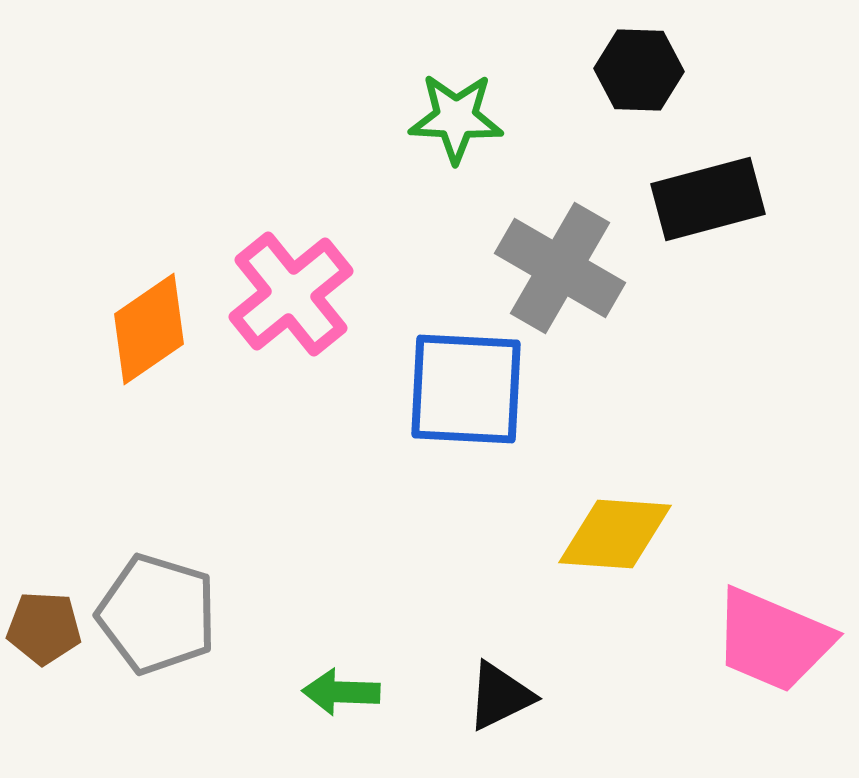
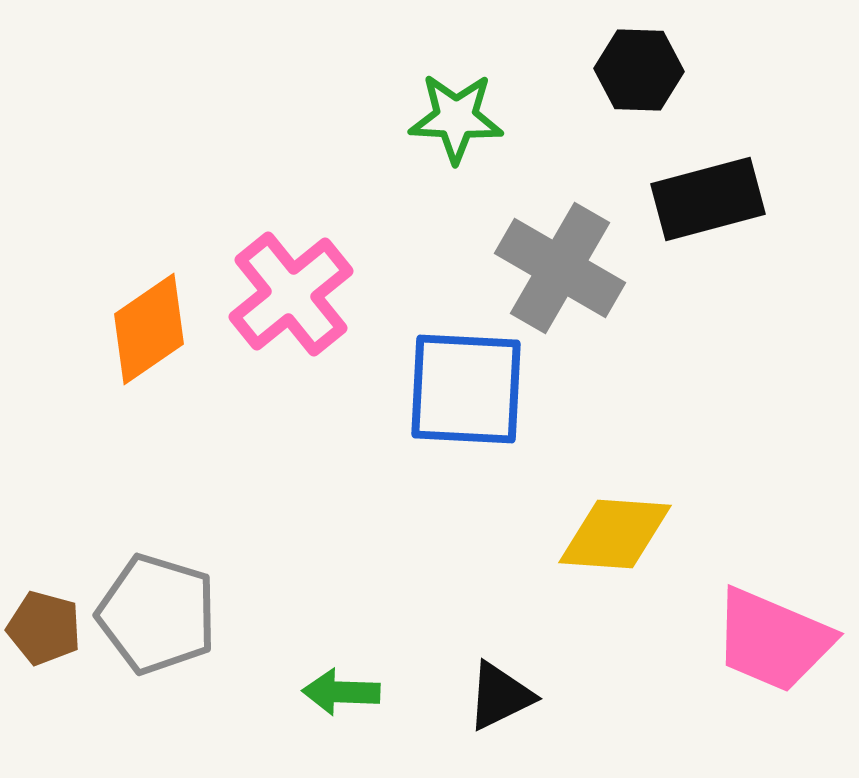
brown pentagon: rotated 12 degrees clockwise
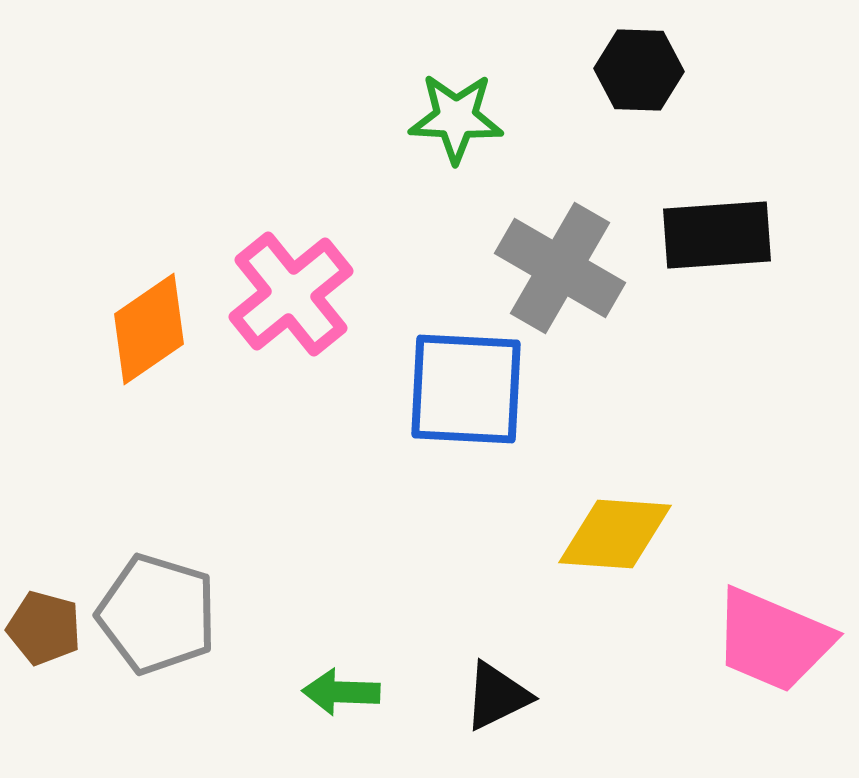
black rectangle: moved 9 px right, 36 px down; rotated 11 degrees clockwise
black triangle: moved 3 px left
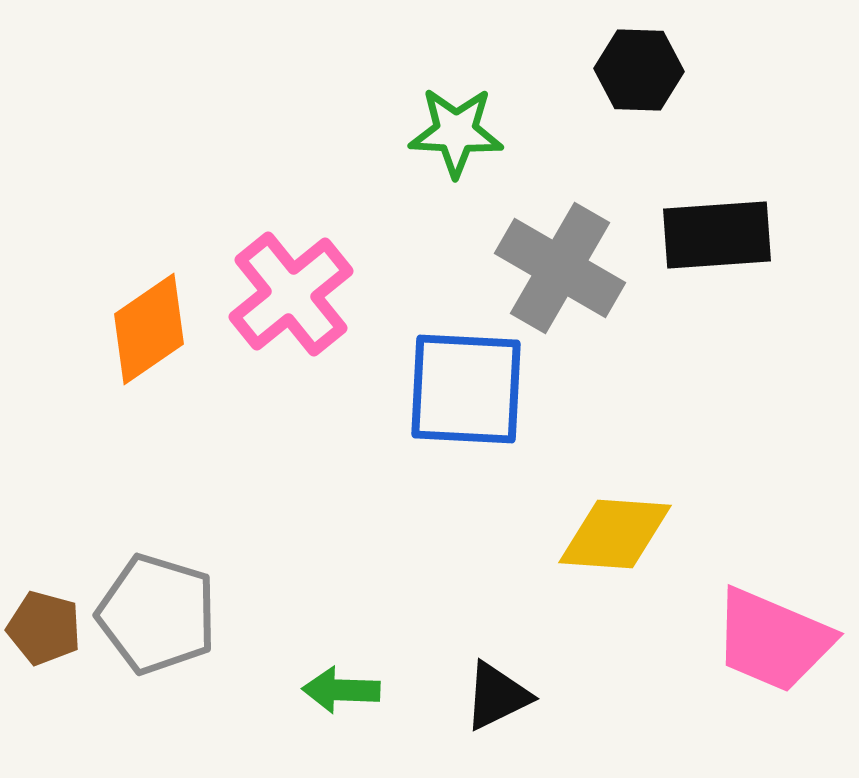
green star: moved 14 px down
green arrow: moved 2 px up
